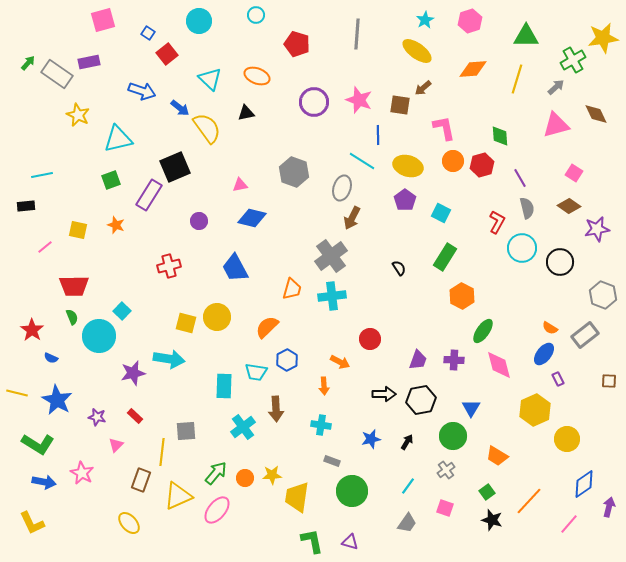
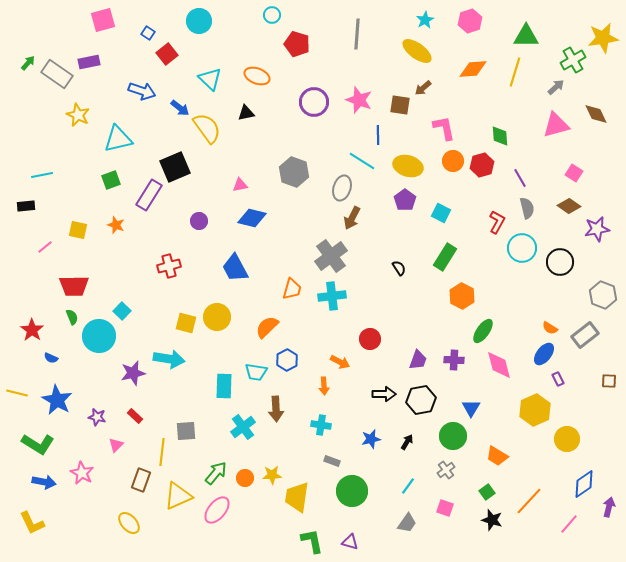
cyan circle at (256, 15): moved 16 px right
yellow line at (517, 79): moved 2 px left, 7 px up
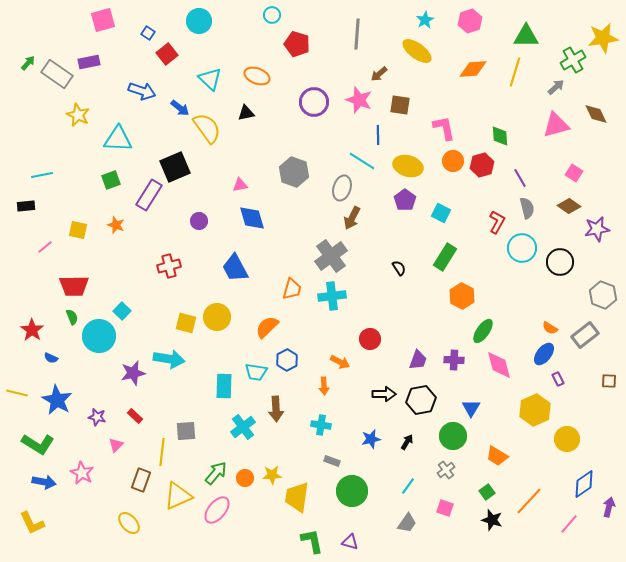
brown arrow at (423, 88): moved 44 px left, 14 px up
cyan triangle at (118, 139): rotated 16 degrees clockwise
blue diamond at (252, 218): rotated 60 degrees clockwise
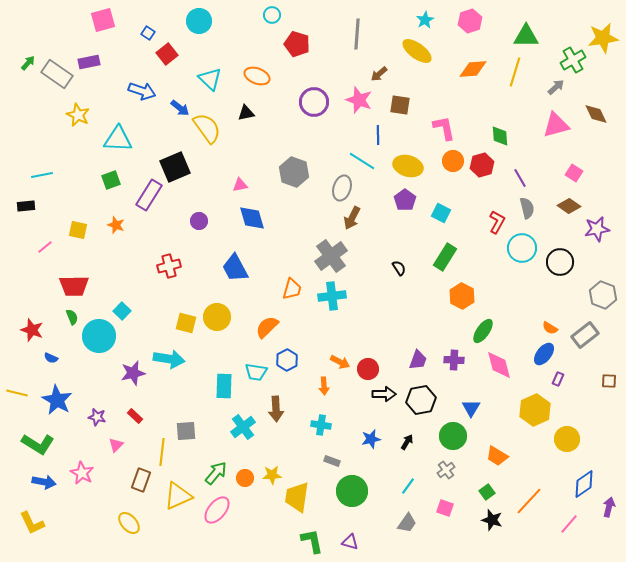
red star at (32, 330): rotated 15 degrees counterclockwise
red circle at (370, 339): moved 2 px left, 30 px down
purple rectangle at (558, 379): rotated 48 degrees clockwise
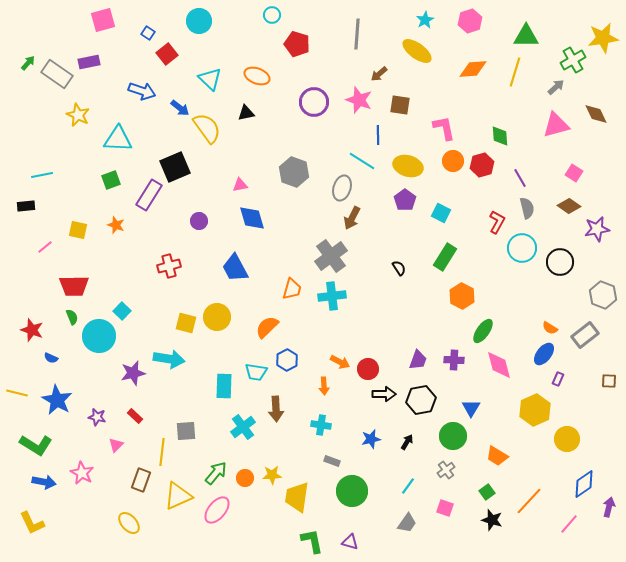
green L-shape at (38, 444): moved 2 px left, 1 px down
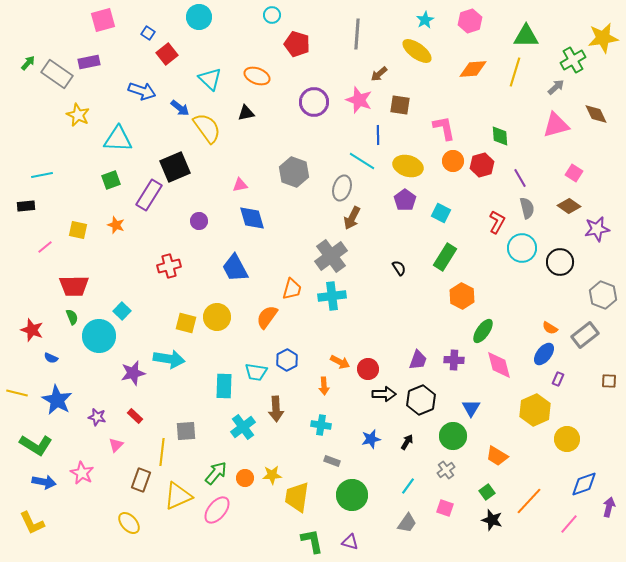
cyan circle at (199, 21): moved 4 px up
orange semicircle at (267, 327): moved 10 px up; rotated 10 degrees counterclockwise
black hexagon at (421, 400): rotated 12 degrees counterclockwise
blue diamond at (584, 484): rotated 16 degrees clockwise
green circle at (352, 491): moved 4 px down
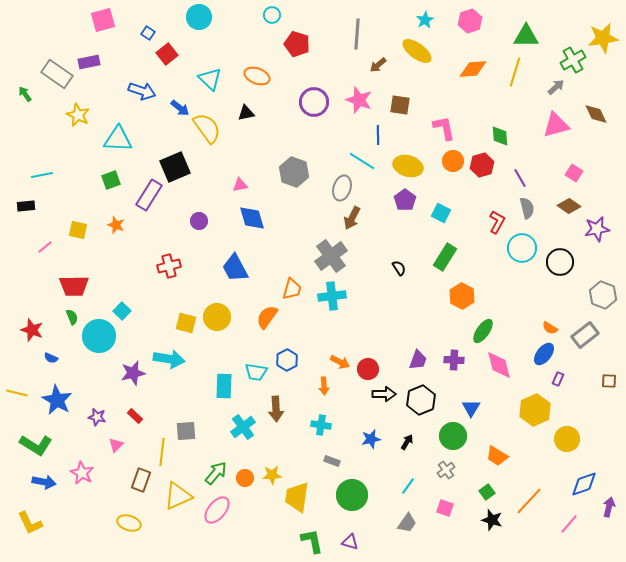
green arrow at (28, 63): moved 3 px left, 31 px down; rotated 77 degrees counterclockwise
brown arrow at (379, 74): moved 1 px left, 9 px up
yellow L-shape at (32, 523): moved 2 px left
yellow ellipse at (129, 523): rotated 30 degrees counterclockwise
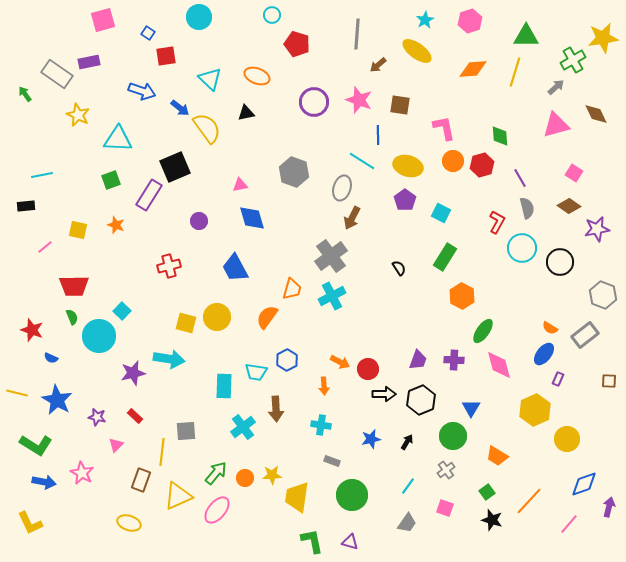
red square at (167, 54): moved 1 px left, 2 px down; rotated 30 degrees clockwise
cyan cross at (332, 296): rotated 20 degrees counterclockwise
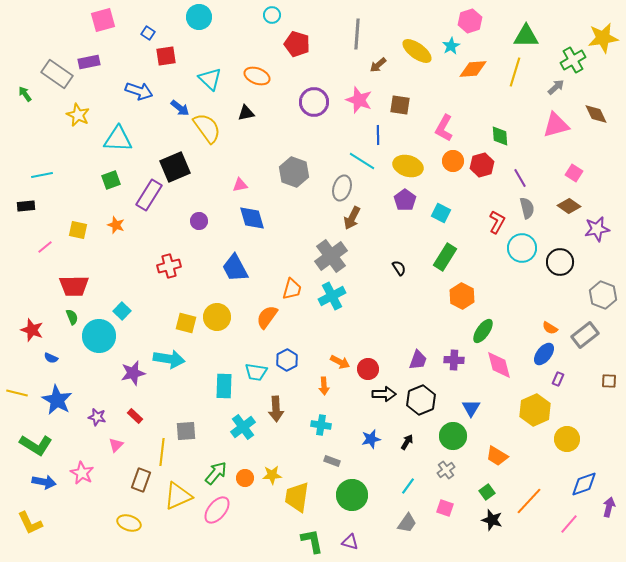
cyan star at (425, 20): moved 26 px right, 26 px down
blue arrow at (142, 91): moved 3 px left
pink L-shape at (444, 128): rotated 140 degrees counterclockwise
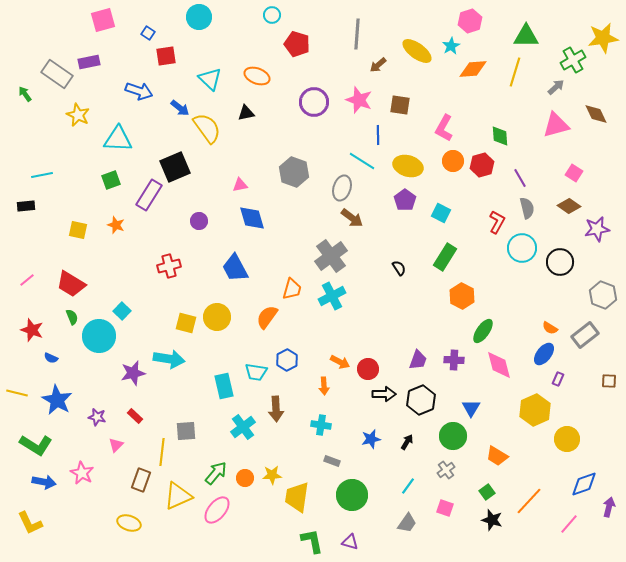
brown arrow at (352, 218): rotated 80 degrees counterclockwise
pink line at (45, 247): moved 18 px left, 33 px down
red trapezoid at (74, 286): moved 3 px left, 2 px up; rotated 32 degrees clockwise
cyan rectangle at (224, 386): rotated 15 degrees counterclockwise
